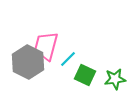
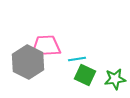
pink trapezoid: rotated 72 degrees clockwise
cyan line: moved 9 px right; rotated 36 degrees clockwise
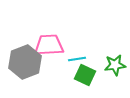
pink trapezoid: moved 3 px right, 1 px up
gray hexagon: moved 3 px left; rotated 12 degrees clockwise
green star: moved 14 px up
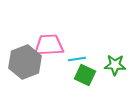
green star: rotated 10 degrees clockwise
